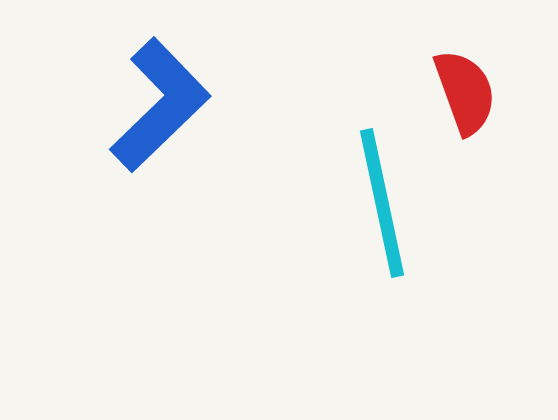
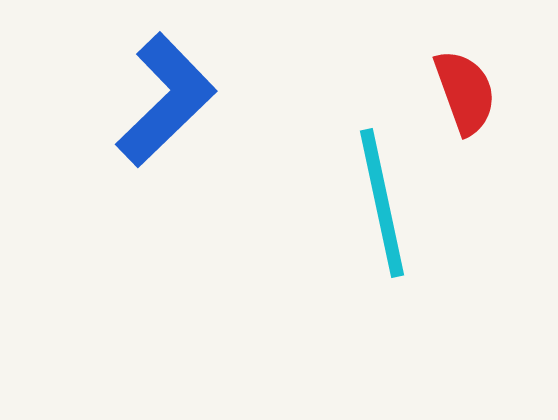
blue L-shape: moved 6 px right, 5 px up
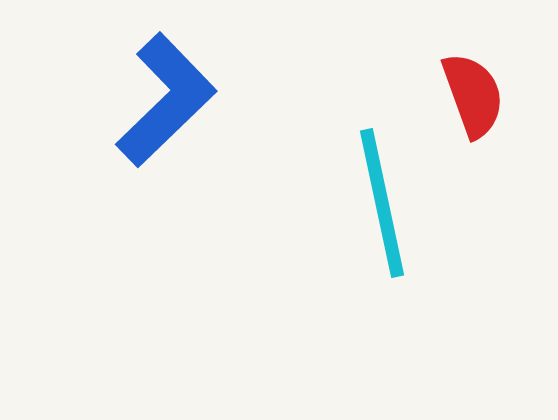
red semicircle: moved 8 px right, 3 px down
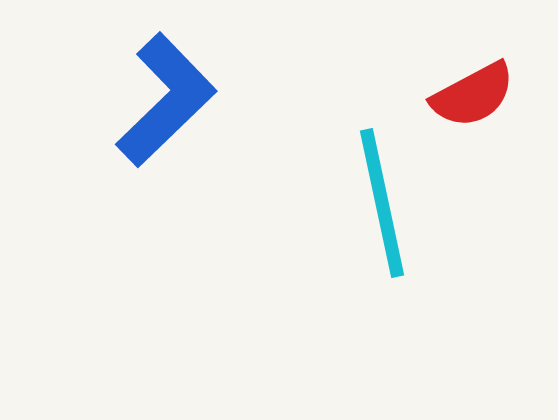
red semicircle: rotated 82 degrees clockwise
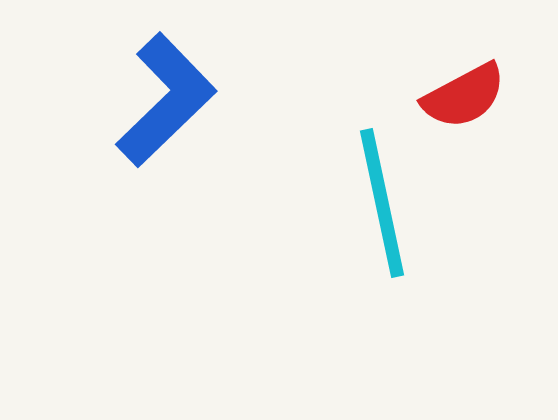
red semicircle: moved 9 px left, 1 px down
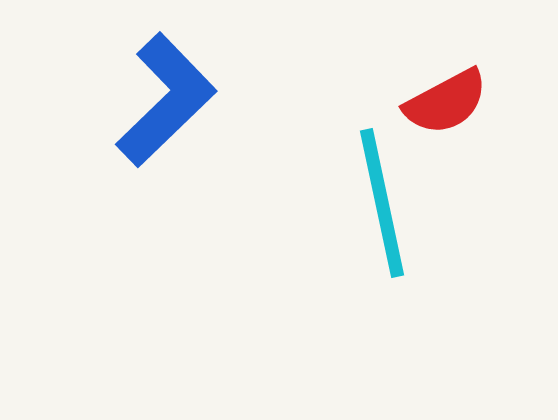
red semicircle: moved 18 px left, 6 px down
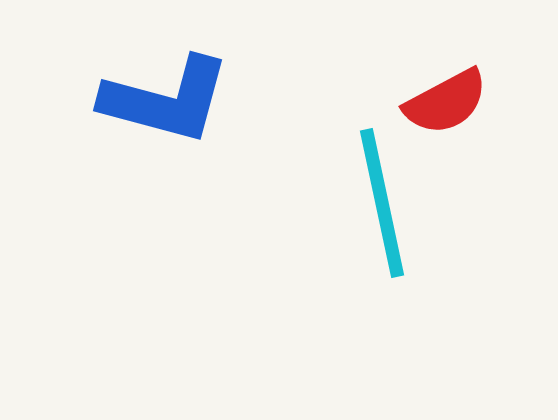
blue L-shape: rotated 59 degrees clockwise
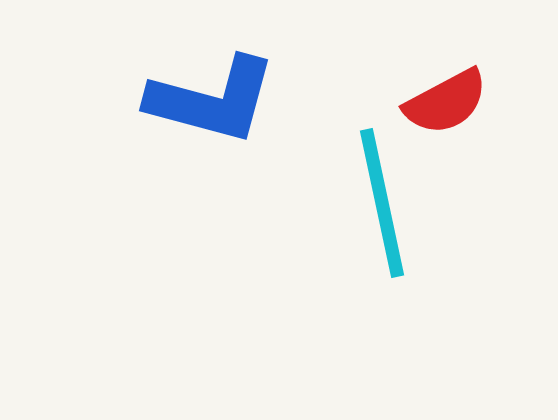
blue L-shape: moved 46 px right
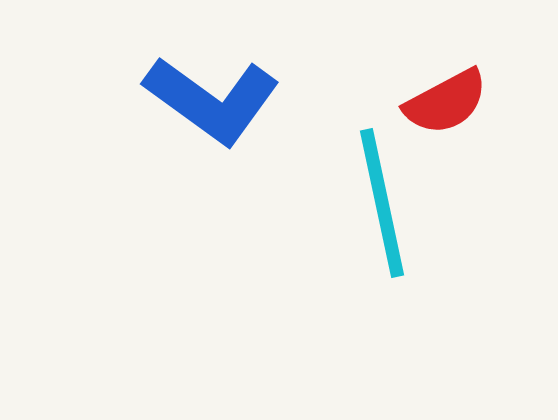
blue L-shape: rotated 21 degrees clockwise
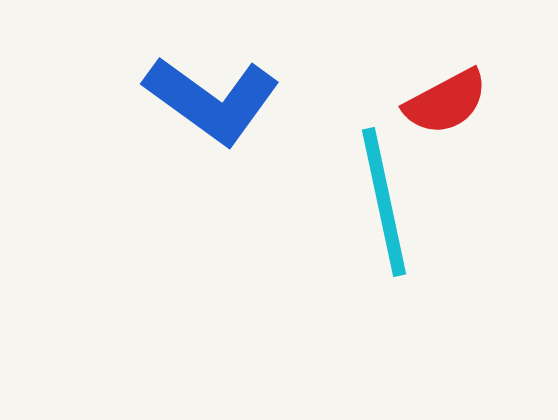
cyan line: moved 2 px right, 1 px up
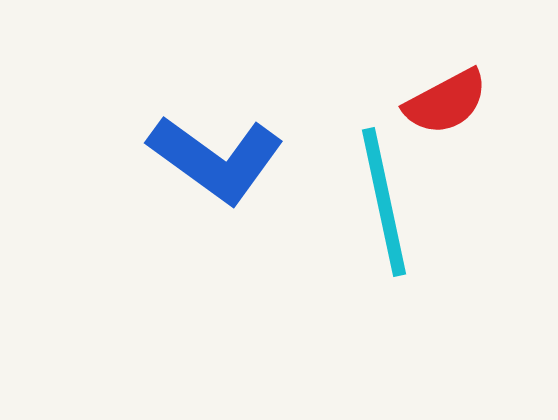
blue L-shape: moved 4 px right, 59 px down
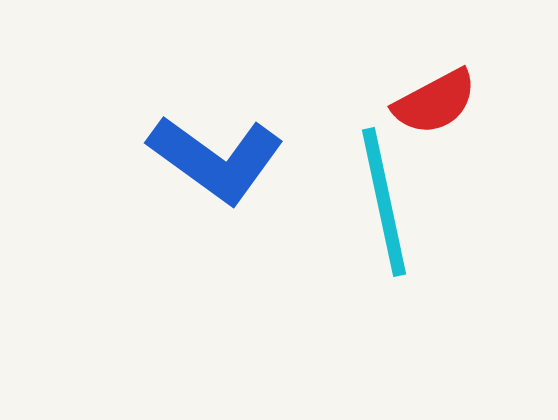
red semicircle: moved 11 px left
